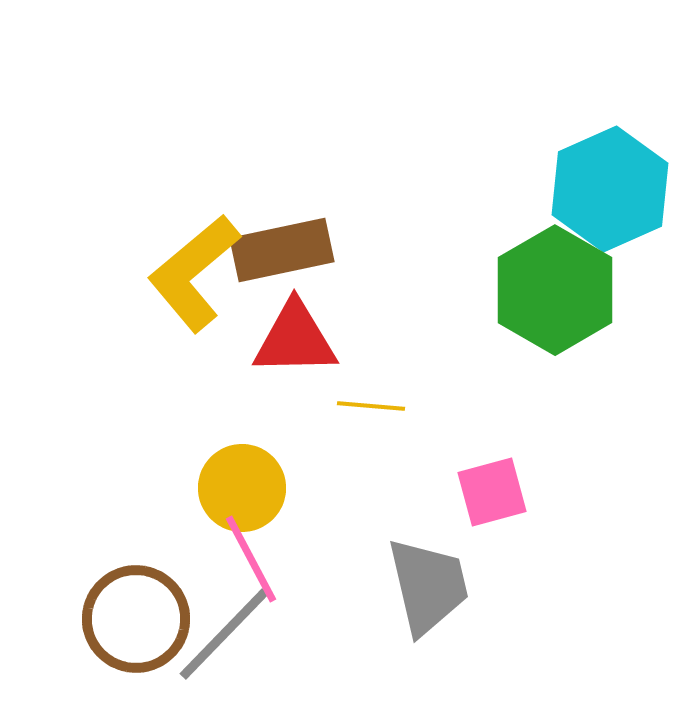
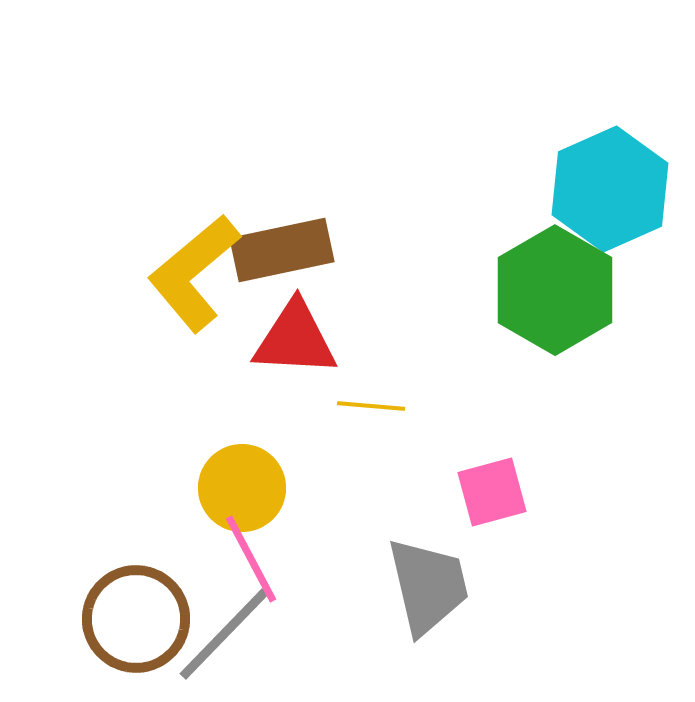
red triangle: rotated 4 degrees clockwise
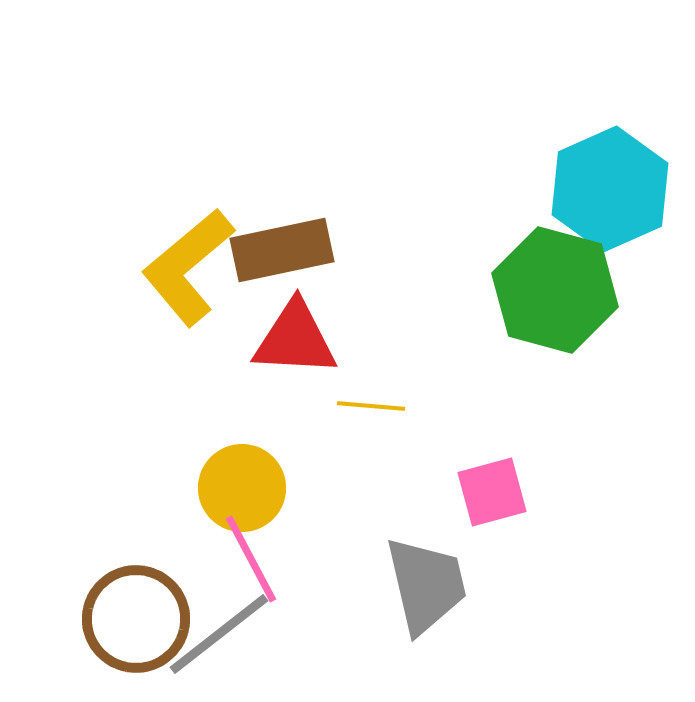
yellow L-shape: moved 6 px left, 6 px up
green hexagon: rotated 15 degrees counterclockwise
gray trapezoid: moved 2 px left, 1 px up
gray line: moved 5 px left; rotated 8 degrees clockwise
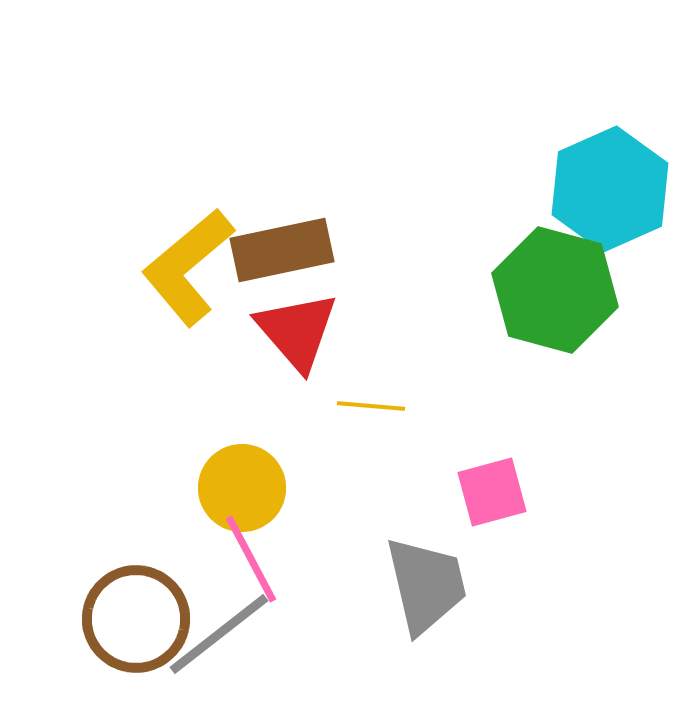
red triangle: moved 2 px right, 8 px up; rotated 46 degrees clockwise
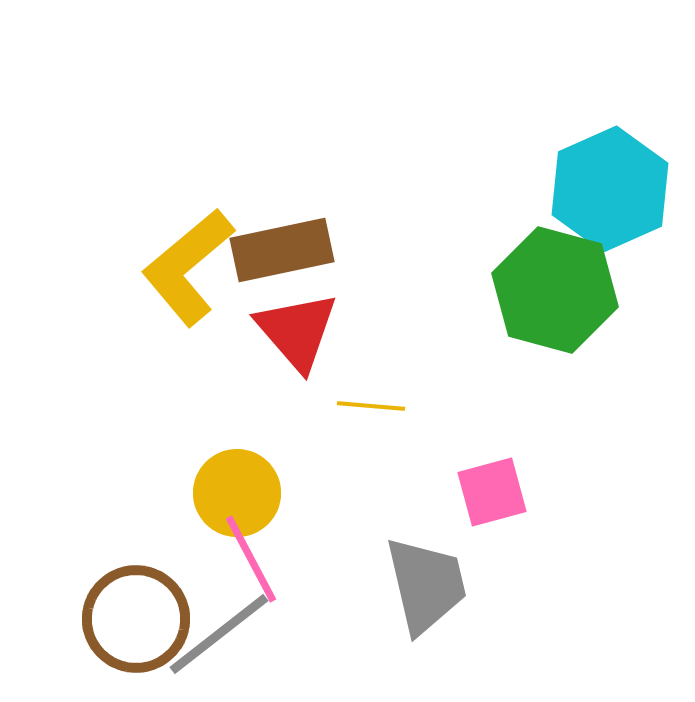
yellow circle: moved 5 px left, 5 px down
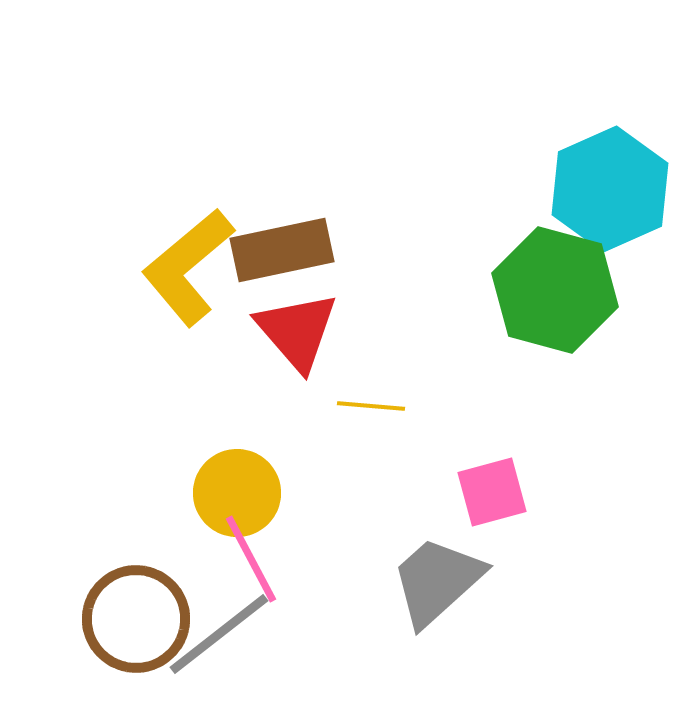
gray trapezoid: moved 11 px right, 4 px up; rotated 119 degrees counterclockwise
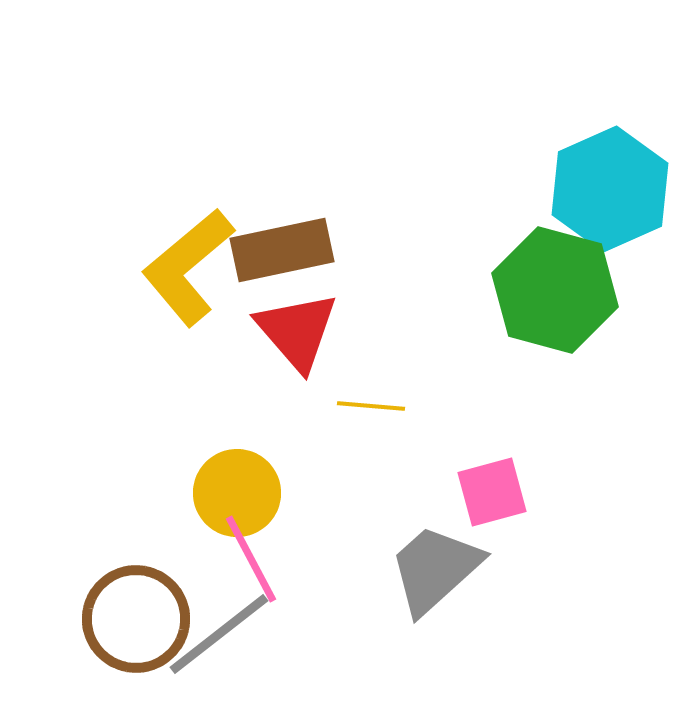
gray trapezoid: moved 2 px left, 12 px up
